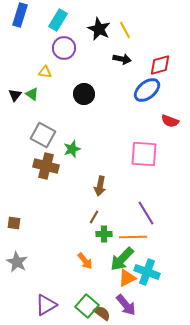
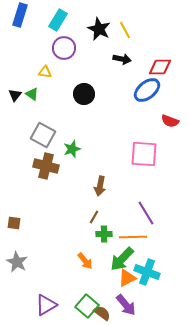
red diamond: moved 2 px down; rotated 15 degrees clockwise
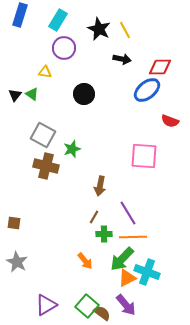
pink square: moved 2 px down
purple line: moved 18 px left
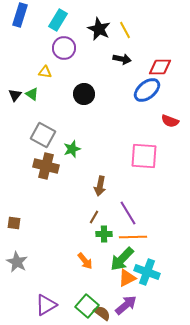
purple arrow: rotated 90 degrees counterclockwise
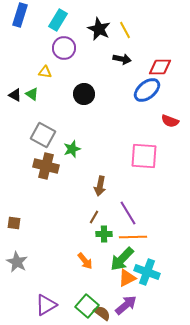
black triangle: rotated 40 degrees counterclockwise
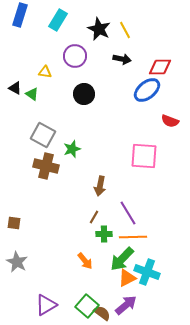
purple circle: moved 11 px right, 8 px down
black triangle: moved 7 px up
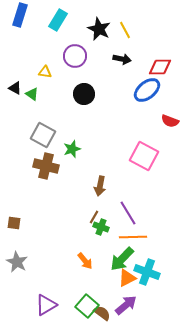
pink square: rotated 24 degrees clockwise
green cross: moved 3 px left, 7 px up; rotated 21 degrees clockwise
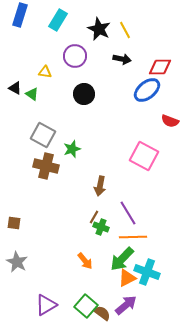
green square: moved 1 px left
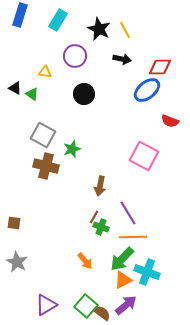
orange triangle: moved 4 px left, 2 px down
